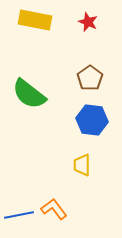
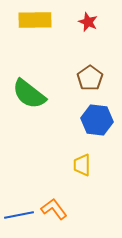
yellow rectangle: rotated 12 degrees counterclockwise
blue hexagon: moved 5 px right
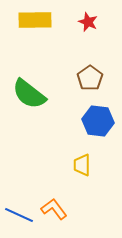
blue hexagon: moved 1 px right, 1 px down
blue line: rotated 36 degrees clockwise
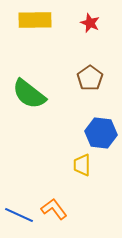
red star: moved 2 px right, 1 px down
blue hexagon: moved 3 px right, 12 px down
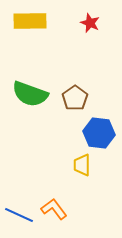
yellow rectangle: moved 5 px left, 1 px down
brown pentagon: moved 15 px left, 20 px down
green semicircle: moved 1 px right; rotated 18 degrees counterclockwise
blue hexagon: moved 2 px left
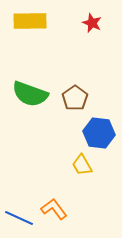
red star: moved 2 px right
yellow trapezoid: rotated 30 degrees counterclockwise
blue line: moved 3 px down
